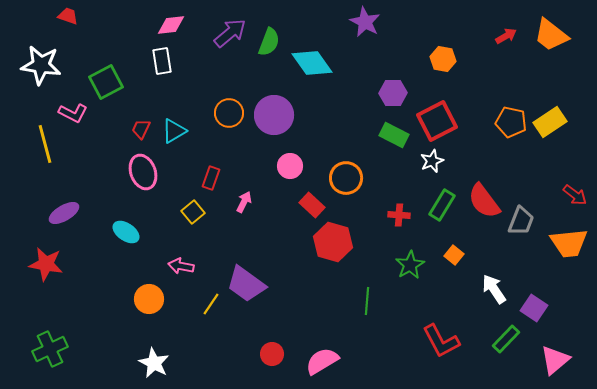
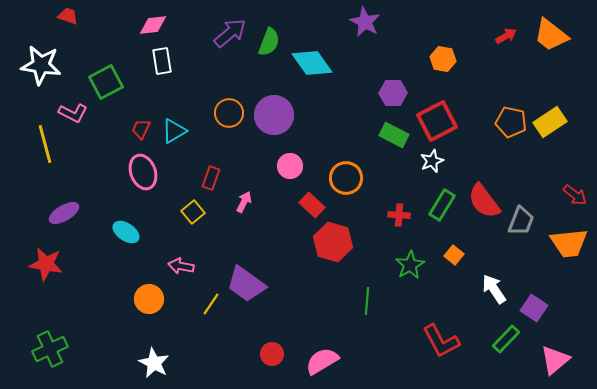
pink diamond at (171, 25): moved 18 px left
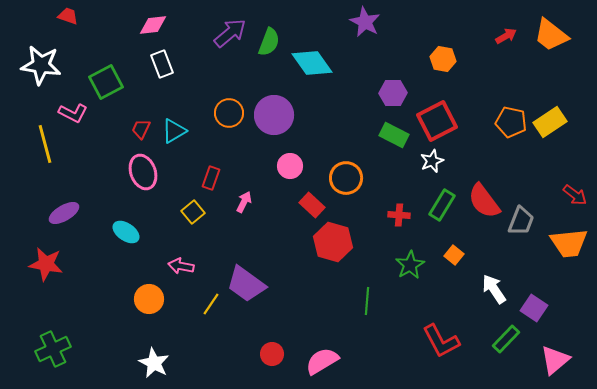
white rectangle at (162, 61): moved 3 px down; rotated 12 degrees counterclockwise
green cross at (50, 349): moved 3 px right
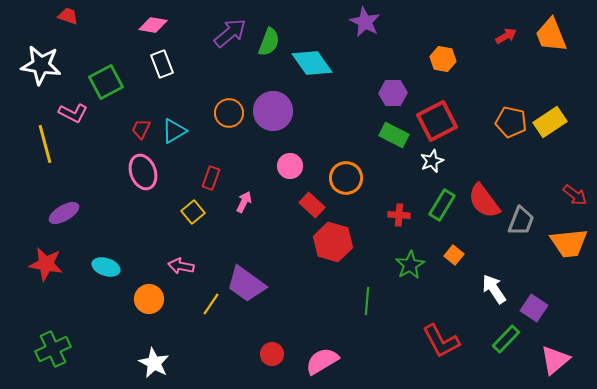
pink diamond at (153, 25): rotated 16 degrees clockwise
orange trapezoid at (551, 35): rotated 30 degrees clockwise
purple circle at (274, 115): moved 1 px left, 4 px up
cyan ellipse at (126, 232): moved 20 px left, 35 px down; rotated 16 degrees counterclockwise
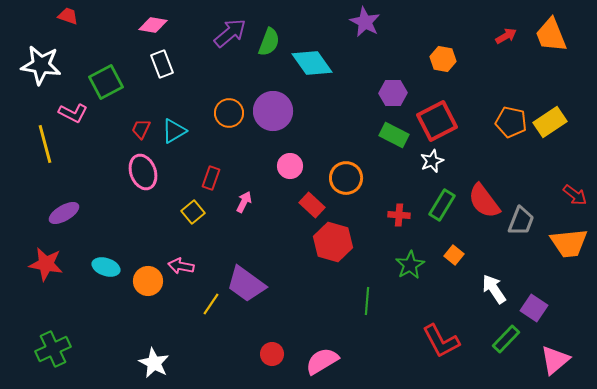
orange circle at (149, 299): moved 1 px left, 18 px up
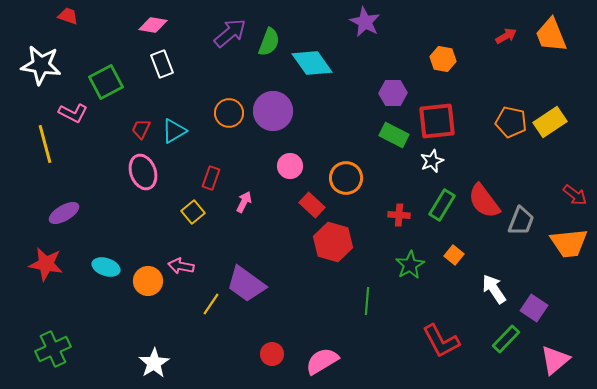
red square at (437, 121): rotated 21 degrees clockwise
white star at (154, 363): rotated 12 degrees clockwise
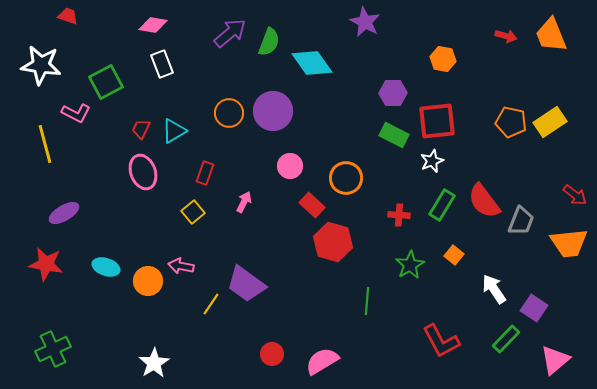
red arrow at (506, 36): rotated 45 degrees clockwise
pink L-shape at (73, 113): moved 3 px right
red rectangle at (211, 178): moved 6 px left, 5 px up
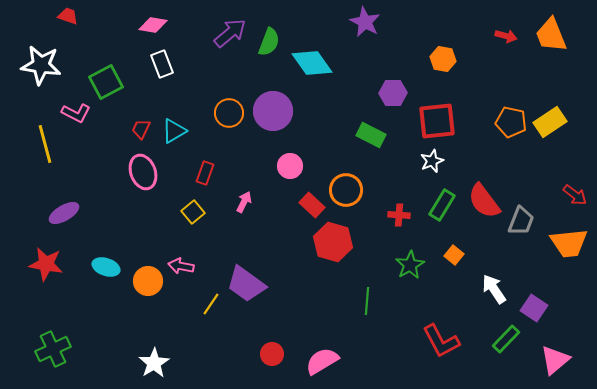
green rectangle at (394, 135): moved 23 px left
orange circle at (346, 178): moved 12 px down
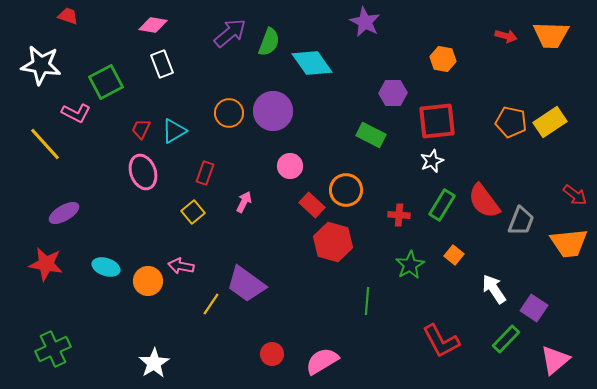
orange trapezoid at (551, 35): rotated 66 degrees counterclockwise
yellow line at (45, 144): rotated 27 degrees counterclockwise
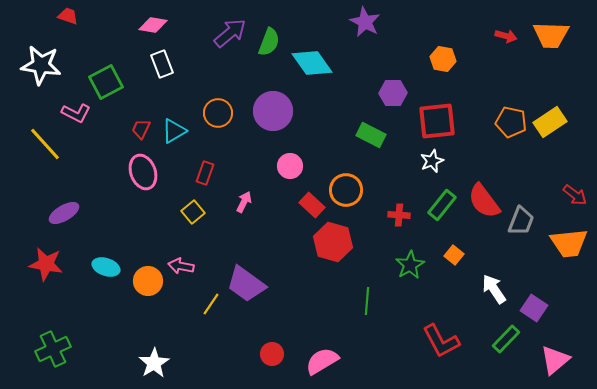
orange circle at (229, 113): moved 11 px left
green rectangle at (442, 205): rotated 8 degrees clockwise
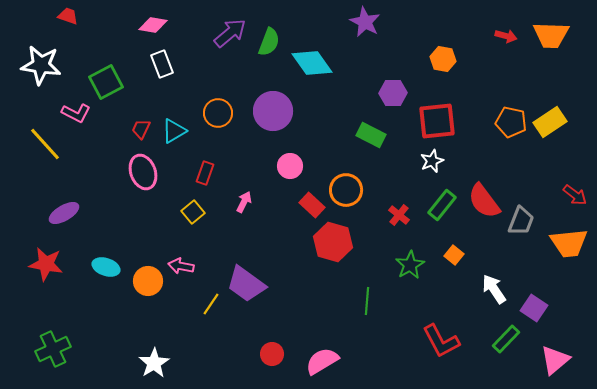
red cross at (399, 215): rotated 35 degrees clockwise
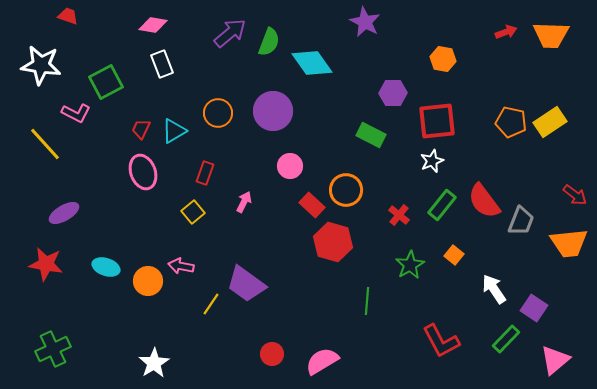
red arrow at (506, 36): moved 4 px up; rotated 35 degrees counterclockwise
